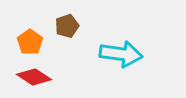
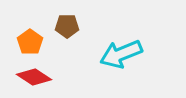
brown pentagon: rotated 20 degrees clockwise
cyan arrow: rotated 150 degrees clockwise
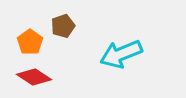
brown pentagon: moved 4 px left; rotated 20 degrees counterclockwise
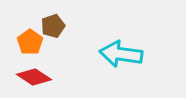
brown pentagon: moved 10 px left
cyan arrow: rotated 30 degrees clockwise
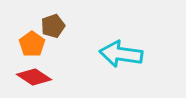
orange pentagon: moved 2 px right, 2 px down
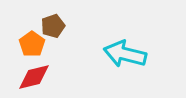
cyan arrow: moved 4 px right; rotated 6 degrees clockwise
red diamond: rotated 48 degrees counterclockwise
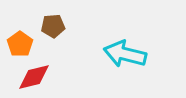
brown pentagon: rotated 15 degrees clockwise
orange pentagon: moved 12 px left
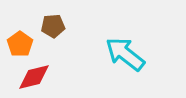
cyan arrow: rotated 24 degrees clockwise
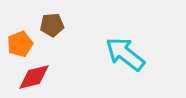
brown pentagon: moved 1 px left, 1 px up
orange pentagon: rotated 15 degrees clockwise
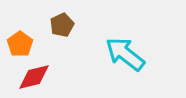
brown pentagon: moved 10 px right; rotated 20 degrees counterclockwise
orange pentagon: rotated 15 degrees counterclockwise
